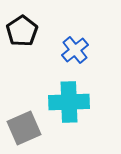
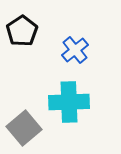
gray square: rotated 16 degrees counterclockwise
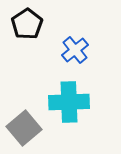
black pentagon: moved 5 px right, 7 px up
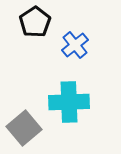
black pentagon: moved 8 px right, 2 px up
blue cross: moved 5 px up
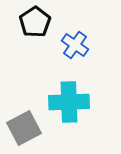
blue cross: rotated 16 degrees counterclockwise
gray square: rotated 12 degrees clockwise
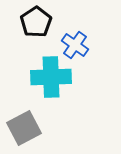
black pentagon: moved 1 px right
cyan cross: moved 18 px left, 25 px up
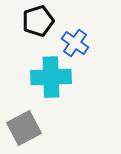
black pentagon: moved 2 px right, 1 px up; rotated 16 degrees clockwise
blue cross: moved 2 px up
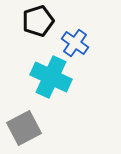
cyan cross: rotated 27 degrees clockwise
